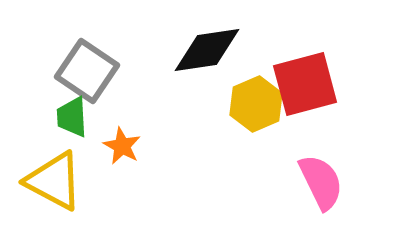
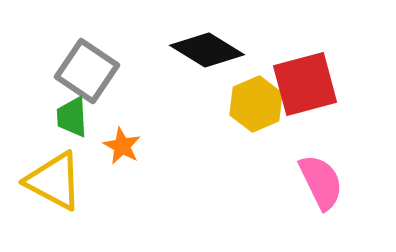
black diamond: rotated 40 degrees clockwise
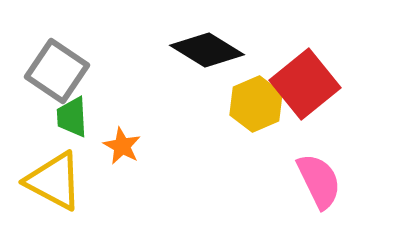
gray square: moved 30 px left
red square: rotated 24 degrees counterclockwise
pink semicircle: moved 2 px left, 1 px up
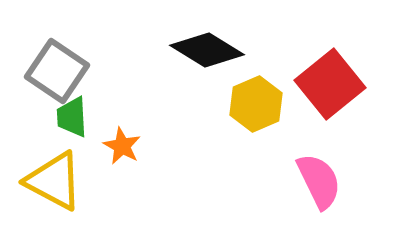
red square: moved 25 px right
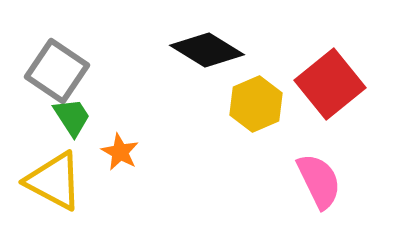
green trapezoid: rotated 150 degrees clockwise
orange star: moved 2 px left, 6 px down
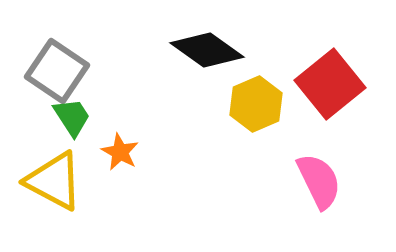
black diamond: rotated 4 degrees clockwise
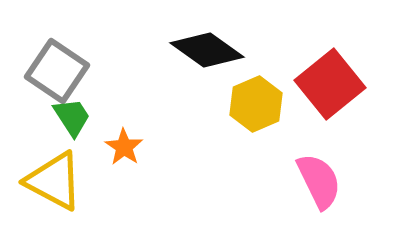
orange star: moved 4 px right, 5 px up; rotated 6 degrees clockwise
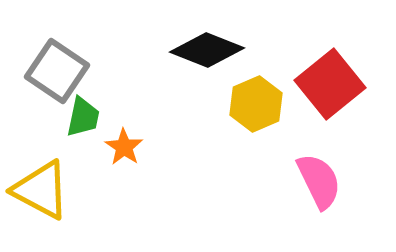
black diamond: rotated 14 degrees counterclockwise
green trapezoid: moved 11 px right; rotated 45 degrees clockwise
yellow triangle: moved 13 px left, 9 px down
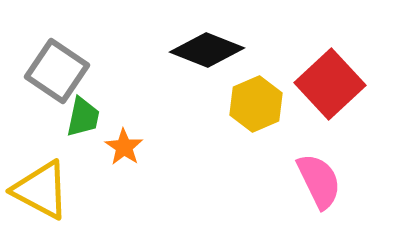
red square: rotated 4 degrees counterclockwise
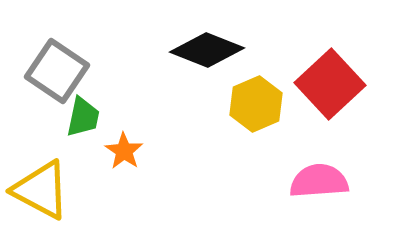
orange star: moved 4 px down
pink semicircle: rotated 68 degrees counterclockwise
